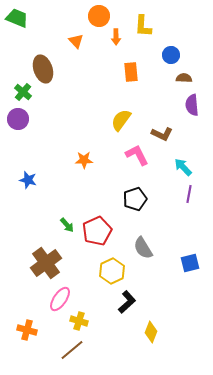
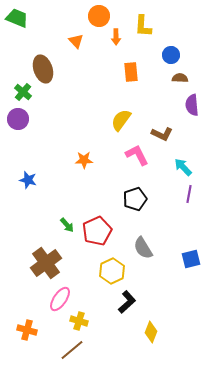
brown semicircle: moved 4 px left
blue square: moved 1 px right, 4 px up
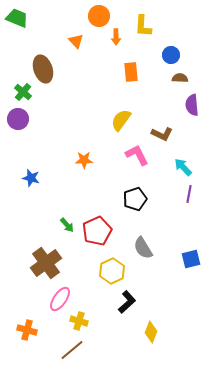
blue star: moved 3 px right, 2 px up
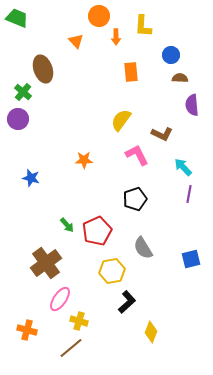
yellow hexagon: rotated 15 degrees clockwise
brown line: moved 1 px left, 2 px up
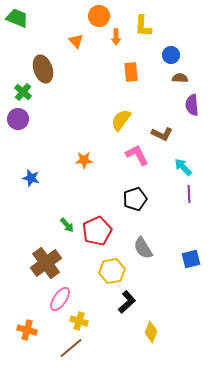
purple line: rotated 12 degrees counterclockwise
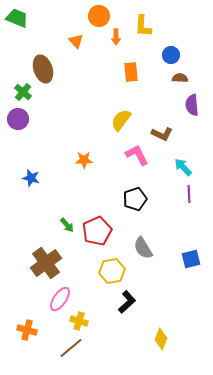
yellow diamond: moved 10 px right, 7 px down
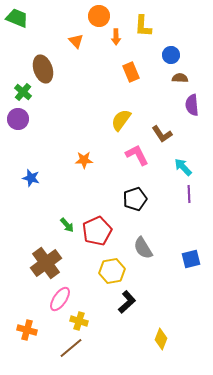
orange rectangle: rotated 18 degrees counterclockwise
brown L-shape: rotated 30 degrees clockwise
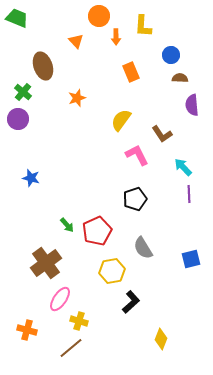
brown ellipse: moved 3 px up
orange star: moved 7 px left, 62 px up; rotated 18 degrees counterclockwise
black L-shape: moved 4 px right
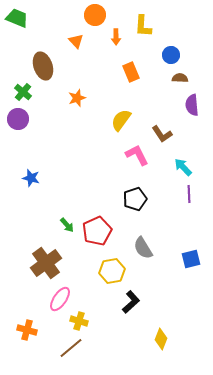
orange circle: moved 4 px left, 1 px up
